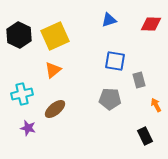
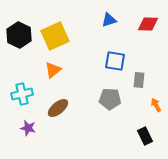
red diamond: moved 3 px left
gray rectangle: rotated 21 degrees clockwise
brown ellipse: moved 3 px right, 1 px up
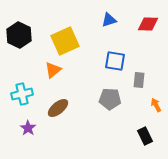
yellow square: moved 10 px right, 5 px down
purple star: rotated 21 degrees clockwise
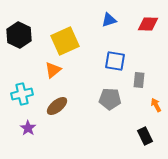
brown ellipse: moved 1 px left, 2 px up
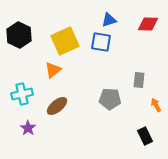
blue square: moved 14 px left, 19 px up
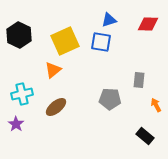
brown ellipse: moved 1 px left, 1 px down
purple star: moved 12 px left, 4 px up
black rectangle: rotated 24 degrees counterclockwise
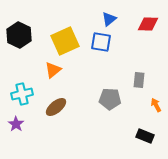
blue triangle: moved 1 px up; rotated 21 degrees counterclockwise
black rectangle: rotated 18 degrees counterclockwise
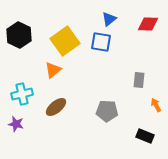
yellow square: rotated 12 degrees counterclockwise
gray pentagon: moved 3 px left, 12 px down
purple star: rotated 21 degrees counterclockwise
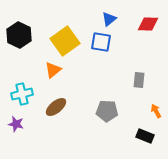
orange arrow: moved 6 px down
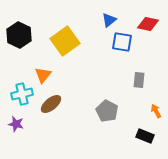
blue triangle: moved 1 px down
red diamond: rotated 10 degrees clockwise
blue square: moved 21 px right
orange triangle: moved 10 px left, 5 px down; rotated 12 degrees counterclockwise
brown ellipse: moved 5 px left, 3 px up
gray pentagon: rotated 25 degrees clockwise
